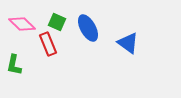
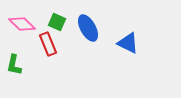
blue triangle: rotated 10 degrees counterclockwise
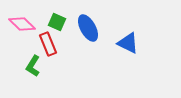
green L-shape: moved 19 px right, 1 px down; rotated 20 degrees clockwise
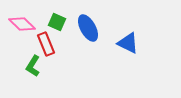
red rectangle: moved 2 px left
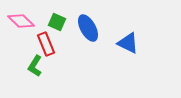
pink diamond: moved 1 px left, 3 px up
green L-shape: moved 2 px right
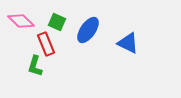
blue ellipse: moved 2 px down; rotated 64 degrees clockwise
green L-shape: rotated 15 degrees counterclockwise
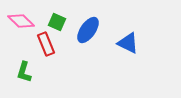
green L-shape: moved 11 px left, 6 px down
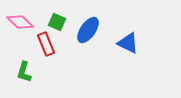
pink diamond: moved 1 px left, 1 px down
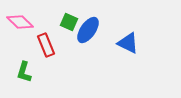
green square: moved 12 px right
red rectangle: moved 1 px down
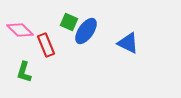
pink diamond: moved 8 px down
blue ellipse: moved 2 px left, 1 px down
